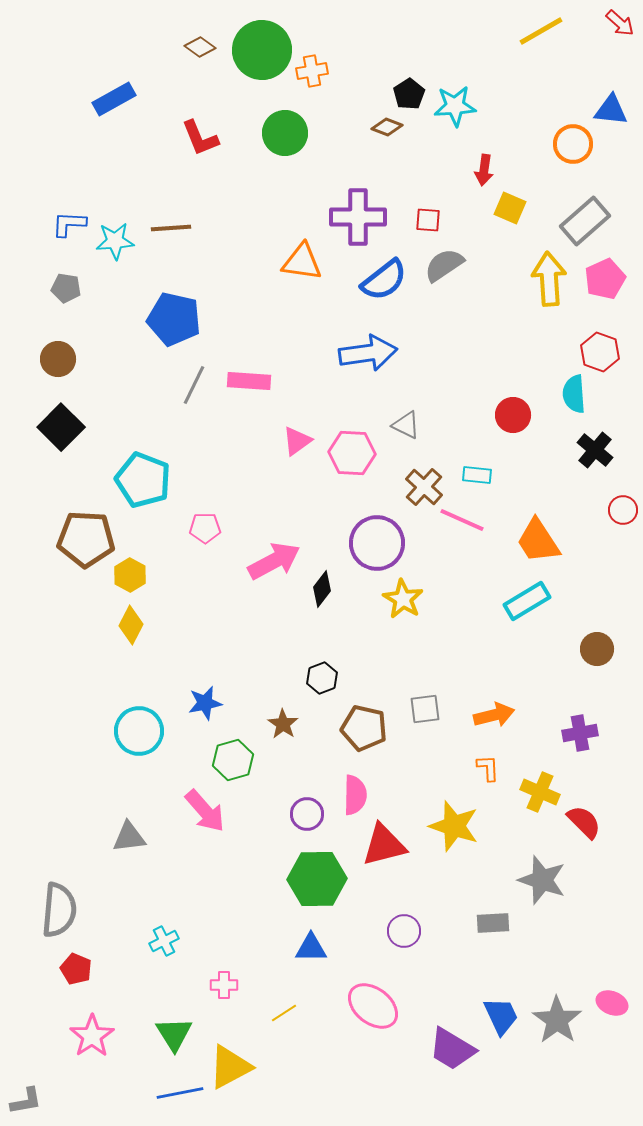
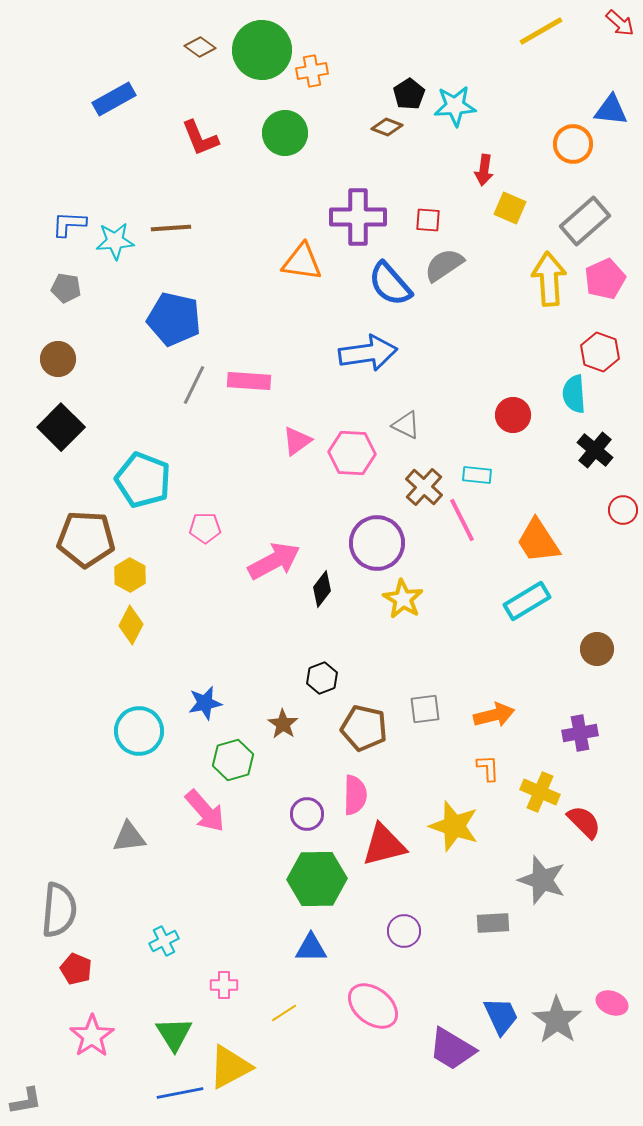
blue semicircle at (384, 280): moved 6 px right, 4 px down; rotated 87 degrees clockwise
pink line at (462, 520): rotated 39 degrees clockwise
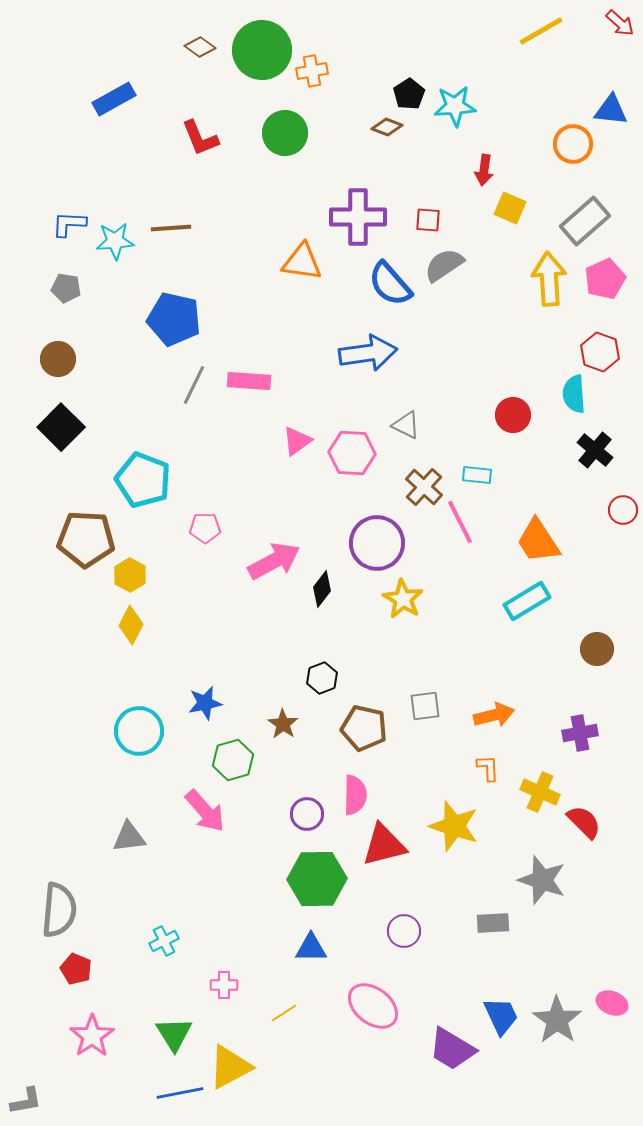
pink line at (462, 520): moved 2 px left, 2 px down
gray square at (425, 709): moved 3 px up
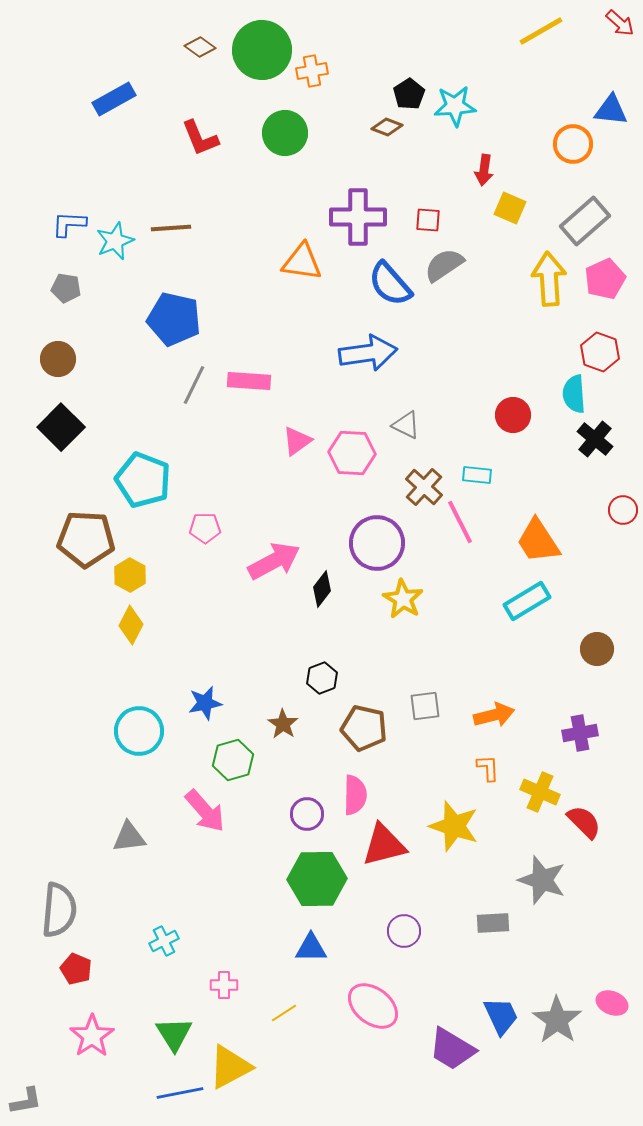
cyan star at (115, 241): rotated 18 degrees counterclockwise
black cross at (595, 450): moved 11 px up
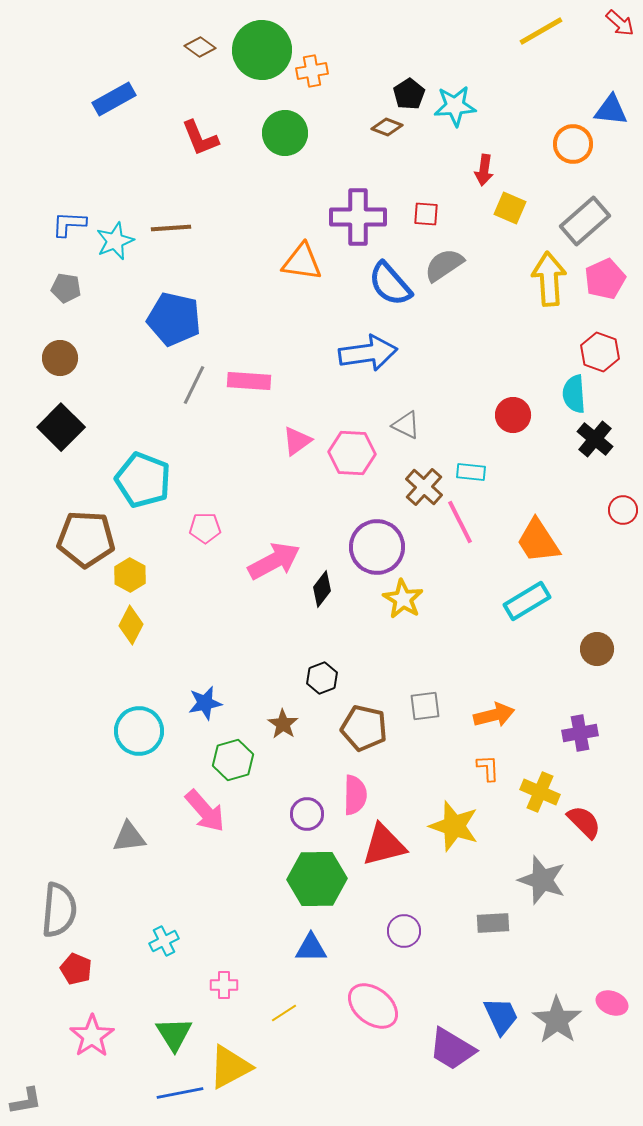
red square at (428, 220): moved 2 px left, 6 px up
brown circle at (58, 359): moved 2 px right, 1 px up
cyan rectangle at (477, 475): moved 6 px left, 3 px up
purple circle at (377, 543): moved 4 px down
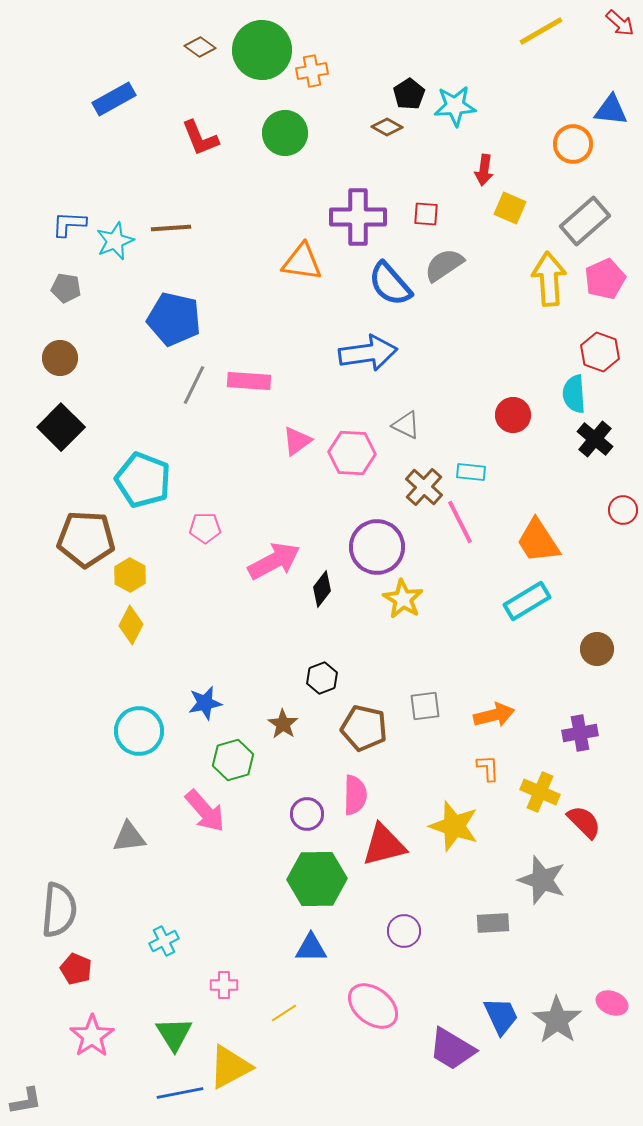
brown diamond at (387, 127): rotated 8 degrees clockwise
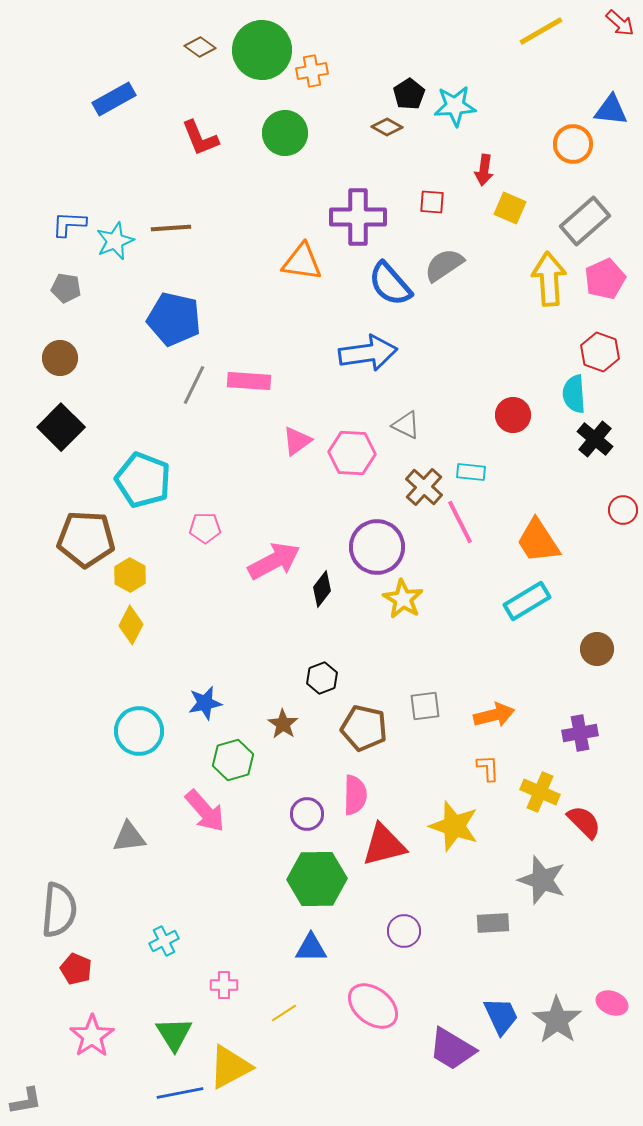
red square at (426, 214): moved 6 px right, 12 px up
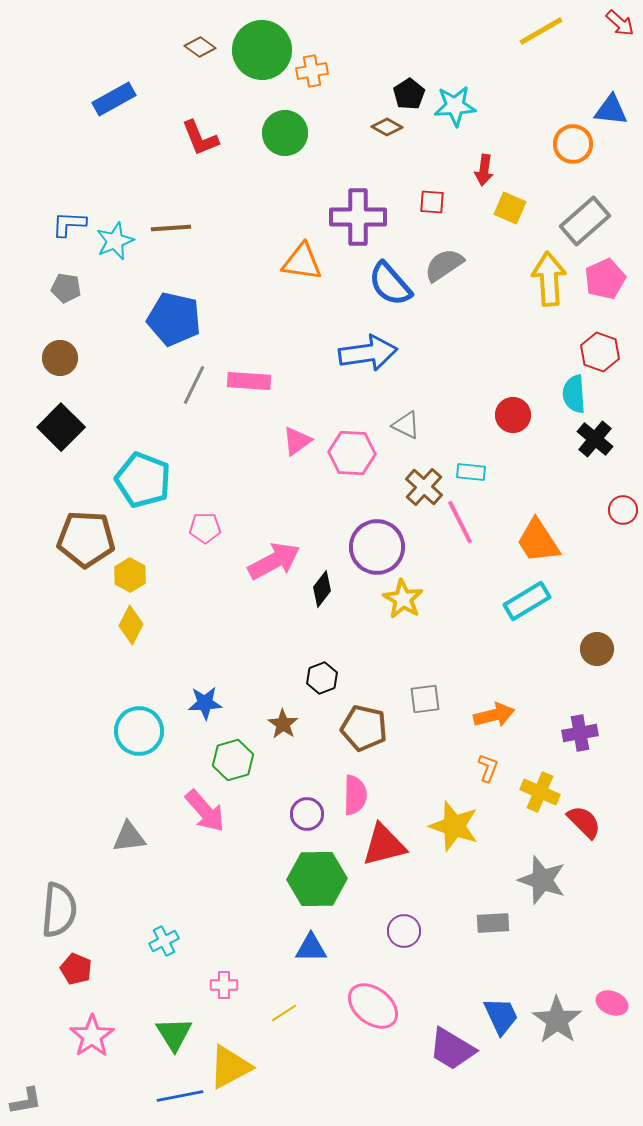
blue star at (205, 703): rotated 8 degrees clockwise
gray square at (425, 706): moved 7 px up
orange L-shape at (488, 768): rotated 24 degrees clockwise
blue line at (180, 1093): moved 3 px down
